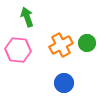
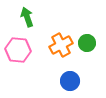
blue circle: moved 6 px right, 2 px up
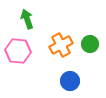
green arrow: moved 2 px down
green circle: moved 3 px right, 1 px down
pink hexagon: moved 1 px down
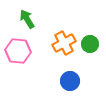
green arrow: rotated 12 degrees counterclockwise
orange cross: moved 3 px right, 2 px up
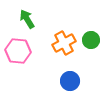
green circle: moved 1 px right, 4 px up
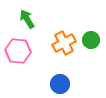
blue circle: moved 10 px left, 3 px down
